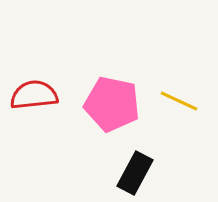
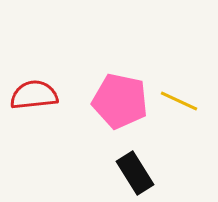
pink pentagon: moved 8 px right, 3 px up
black rectangle: rotated 60 degrees counterclockwise
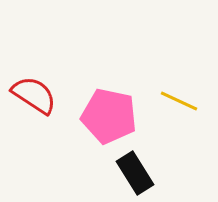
red semicircle: rotated 39 degrees clockwise
pink pentagon: moved 11 px left, 15 px down
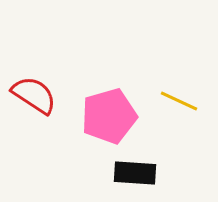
pink pentagon: rotated 28 degrees counterclockwise
black rectangle: rotated 54 degrees counterclockwise
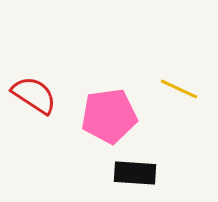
yellow line: moved 12 px up
pink pentagon: rotated 8 degrees clockwise
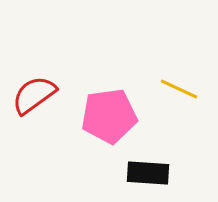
red semicircle: rotated 69 degrees counterclockwise
black rectangle: moved 13 px right
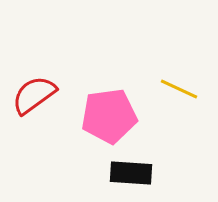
black rectangle: moved 17 px left
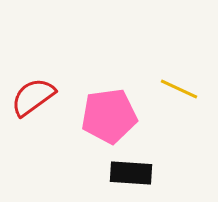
red semicircle: moved 1 px left, 2 px down
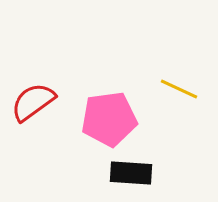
red semicircle: moved 5 px down
pink pentagon: moved 3 px down
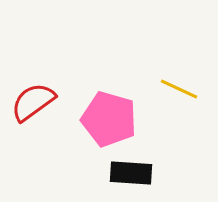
pink pentagon: rotated 24 degrees clockwise
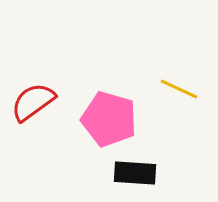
black rectangle: moved 4 px right
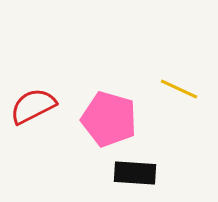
red semicircle: moved 4 px down; rotated 9 degrees clockwise
